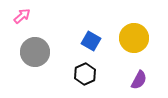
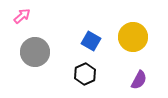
yellow circle: moved 1 px left, 1 px up
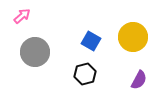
black hexagon: rotated 10 degrees clockwise
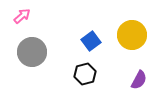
yellow circle: moved 1 px left, 2 px up
blue square: rotated 24 degrees clockwise
gray circle: moved 3 px left
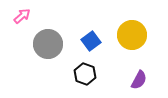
gray circle: moved 16 px right, 8 px up
black hexagon: rotated 25 degrees counterclockwise
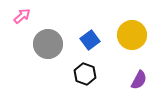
blue square: moved 1 px left, 1 px up
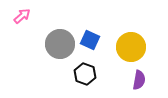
yellow circle: moved 1 px left, 12 px down
blue square: rotated 30 degrees counterclockwise
gray circle: moved 12 px right
purple semicircle: rotated 18 degrees counterclockwise
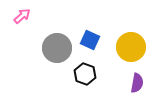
gray circle: moved 3 px left, 4 px down
purple semicircle: moved 2 px left, 3 px down
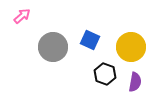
gray circle: moved 4 px left, 1 px up
black hexagon: moved 20 px right
purple semicircle: moved 2 px left, 1 px up
